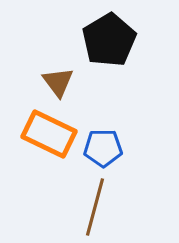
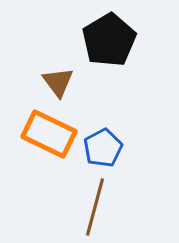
blue pentagon: rotated 27 degrees counterclockwise
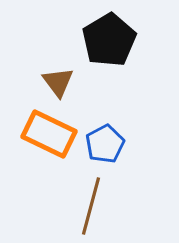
blue pentagon: moved 2 px right, 4 px up
brown line: moved 4 px left, 1 px up
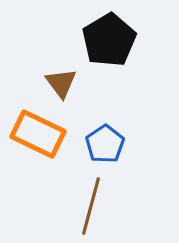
brown triangle: moved 3 px right, 1 px down
orange rectangle: moved 11 px left
blue pentagon: rotated 6 degrees counterclockwise
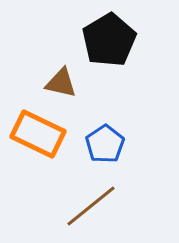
brown triangle: rotated 40 degrees counterclockwise
brown line: rotated 36 degrees clockwise
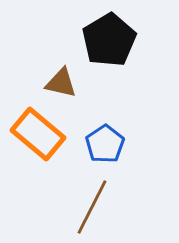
orange rectangle: rotated 14 degrees clockwise
brown line: moved 1 px right, 1 px down; rotated 24 degrees counterclockwise
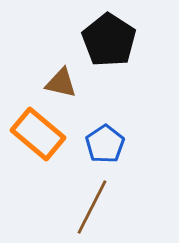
black pentagon: rotated 8 degrees counterclockwise
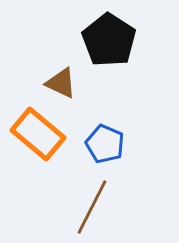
brown triangle: rotated 12 degrees clockwise
blue pentagon: rotated 15 degrees counterclockwise
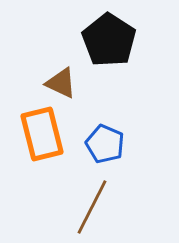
orange rectangle: moved 4 px right; rotated 36 degrees clockwise
